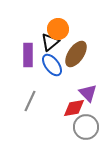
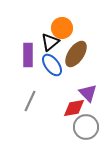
orange circle: moved 4 px right, 1 px up
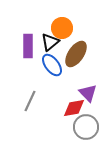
purple rectangle: moved 9 px up
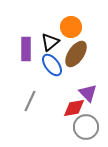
orange circle: moved 9 px right, 1 px up
purple rectangle: moved 2 px left, 3 px down
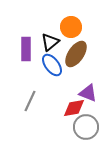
purple triangle: rotated 24 degrees counterclockwise
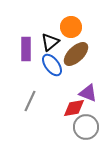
brown ellipse: rotated 12 degrees clockwise
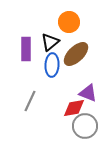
orange circle: moved 2 px left, 5 px up
blue ellipse: rotated 40 degrees clockwise
gray circle: moved 1 px left, 1 px up
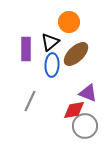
red diamond: moved 2 px down
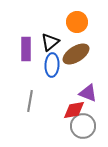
orange circle: moved 8 px right
brown ellipse: rotated 12 degrees clockwise
gray line: rotated 15 degrees counterclockwise
gray circle: moved 2 px left
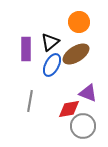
orange circle: moved 2 px right
blue ellipse: rotated 25 degrees clockwise
red diamond: moved 5 px left, 1 px up
